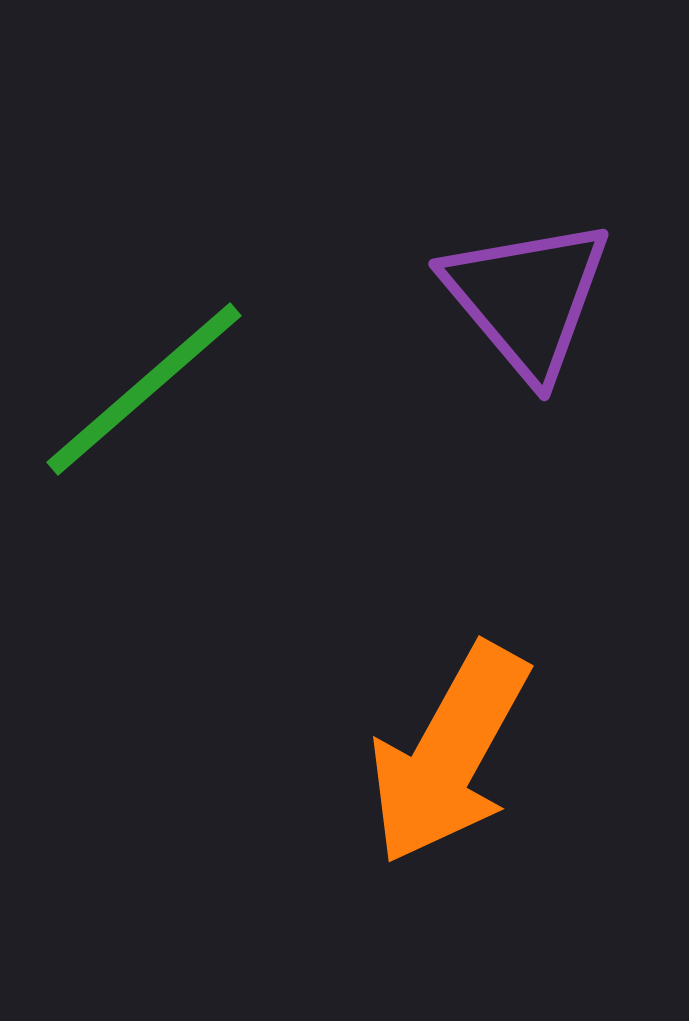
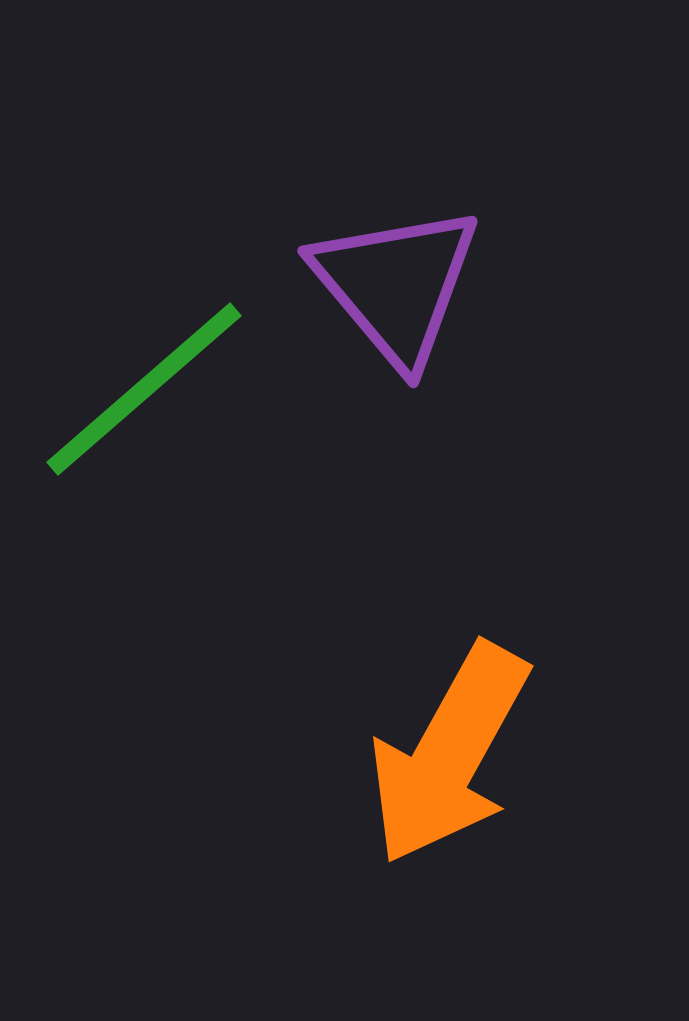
purple triangle: moved 131 px left, 13 px up
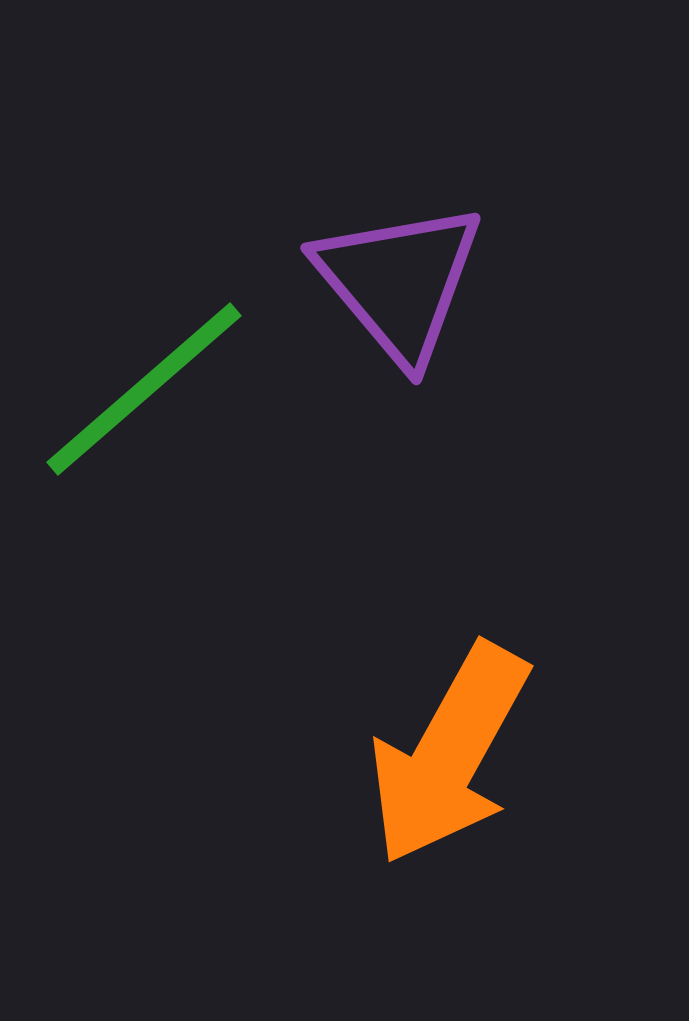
purple triangle: moved 3 px right, 3 px up
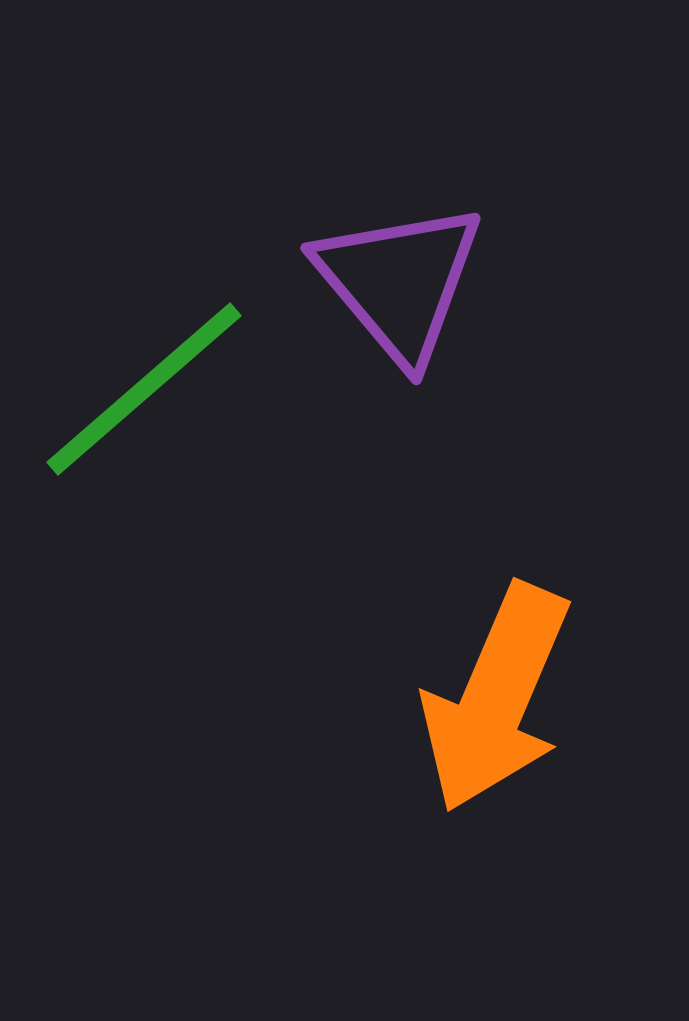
orange arrow: moved 47 px right, 56 px up; rotated 6 degrees counterclockwise
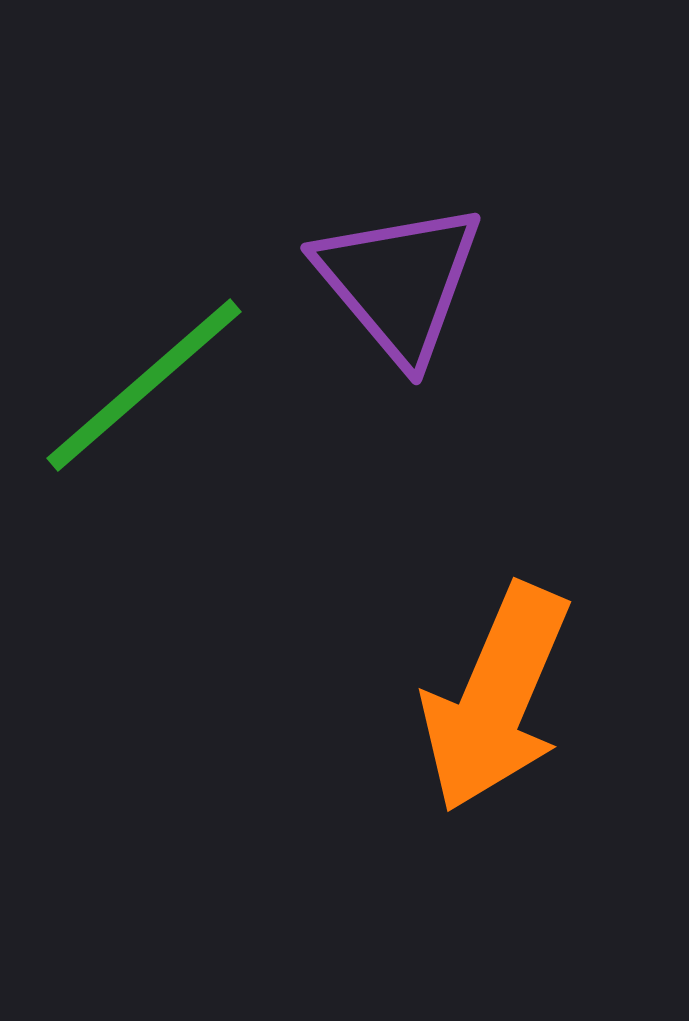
green line: moved 4 px up
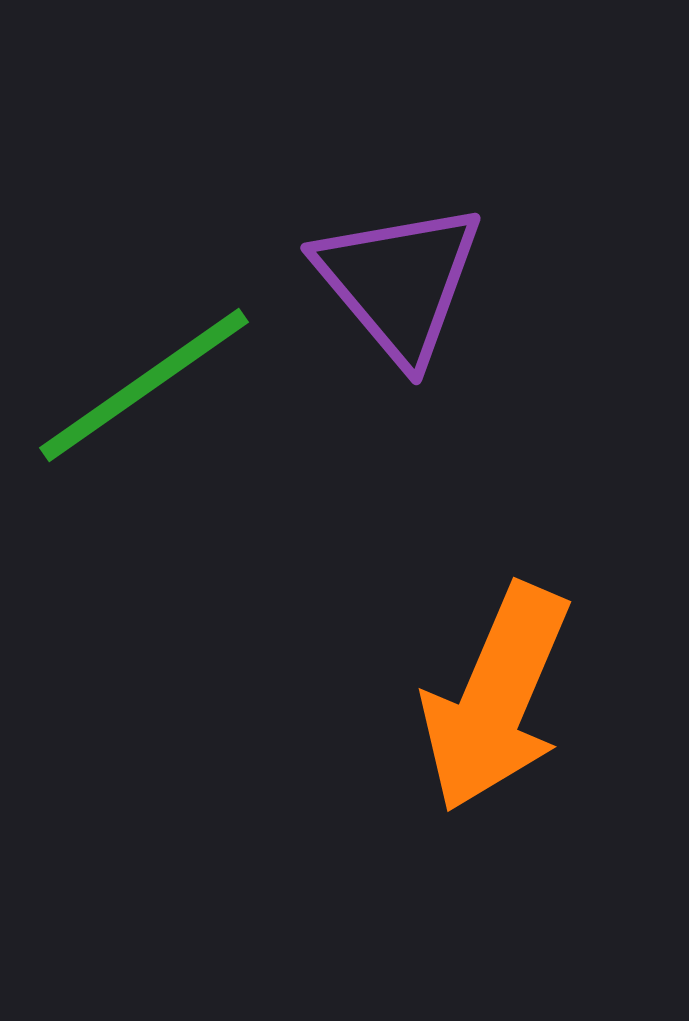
green line: rotated 6 degrees clockwise
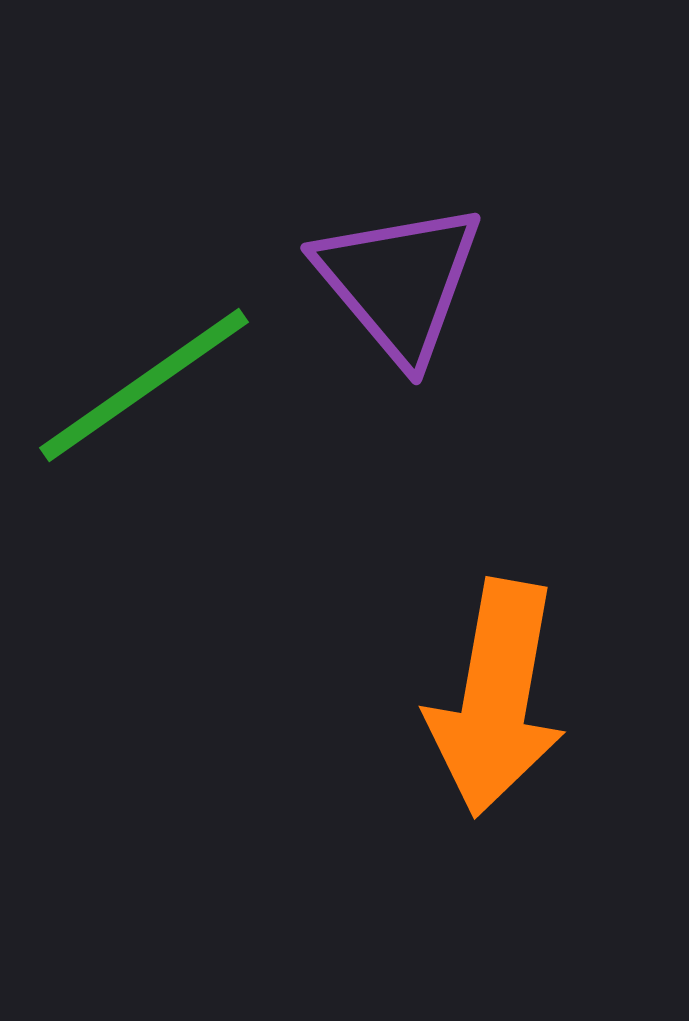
orange arrow: rotated 13 degrees counterclockwise
